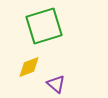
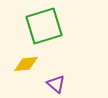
yellow diamond: moved 3 px left, 3 px up; rotated 15 degrees clockwise
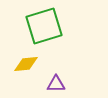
purple triangle: rotated 42 degrees counterclockwise
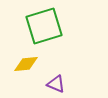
purple triangle: rotated 24 degrees clockwise
